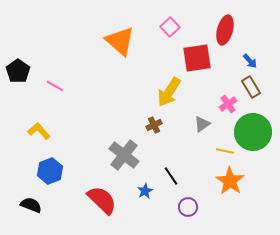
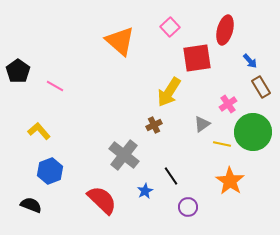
brown rectangle: moved 10 px right
yellow line: moved 3 px left, 7 px up
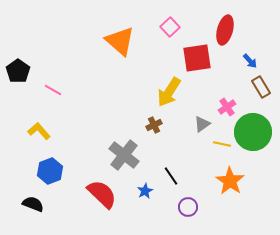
pink line: moved 2 px left, 4 px down
pink cross: moved 1 px left, 3 px down
red semicircle: moved 6 px up
black semicircle: moved 2 px right, 1 px up
